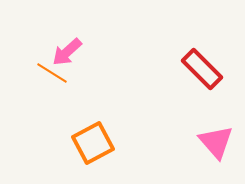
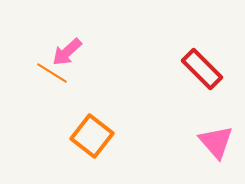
orange square: moved 1 px left, 7 px up; rotated 24 degrees counterclockwise
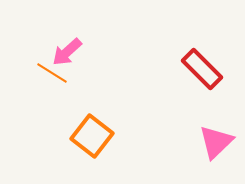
pink triangle: rotated 27 degrees clockwise
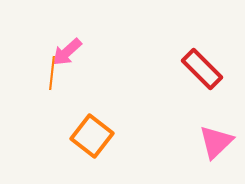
orange line: rotated 64 degrees clockwise
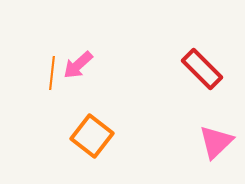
pink arrow: moved 11 px right, 13 px down
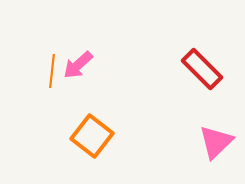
orange line: moved 2 px up
